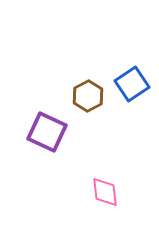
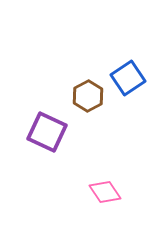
blue square: moved 4 px left, 6 px up
pink diamond: rotated 28 degrees counterclockwise
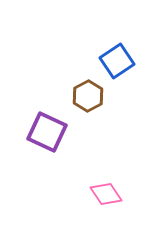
blue square: moved 11 px left, 17 px up
pink diamond: moved 1 px right, 2 px down
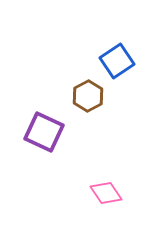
purple square: moved 3 px left
pink diamond: moved 1 px up
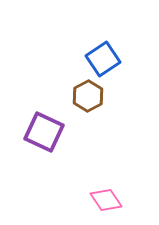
blue square: moved 14 px left, 2 px up
pink diamond: moved 7 px down
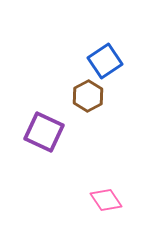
blue square: moved 2 px right, 2 px down
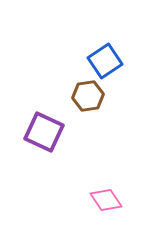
brown hexagon: rotated 20 degrees clockwise
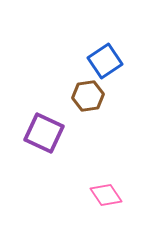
purple square: moved 1 px down
pink diamond: moved 5 px up
